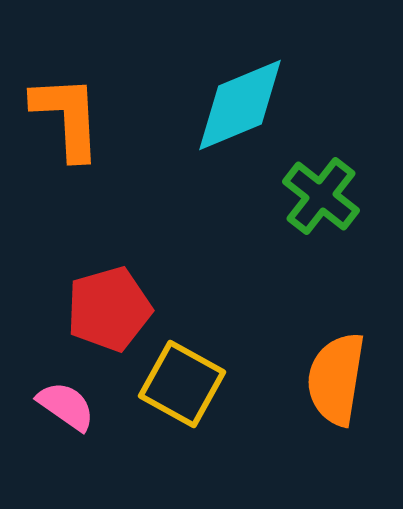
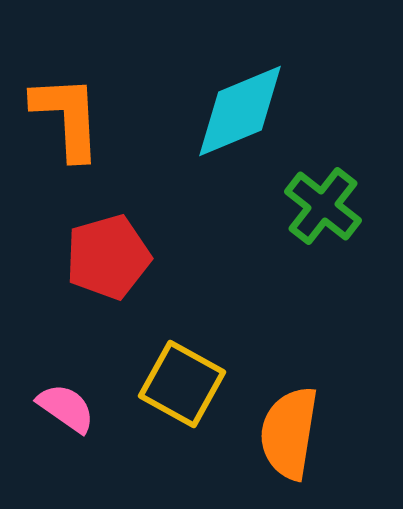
cyan diamond: moved 6 px down
green cross: moved 2 px right, 10 px down
red pentagon: moved 1 px left, 52 px up
orange semicircle: moved 47 px left, 54 px down
pink semicircle: moved 2 px down
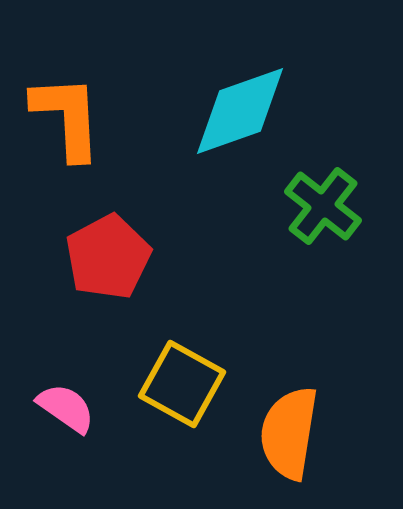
cyan diamond: rotated 3 degrees clockwise
red pentagon: rotated 12 degrees counterclockwise
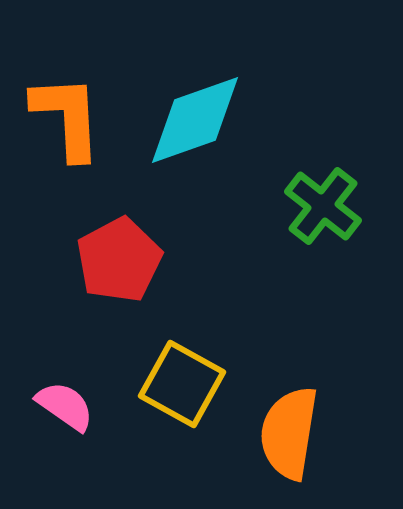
cyan diamond: moved 45 px left, 9 px down
red pentagon: moved 11 px right, 3 px down
pink semicircle: moved 1 px left, 2 px up
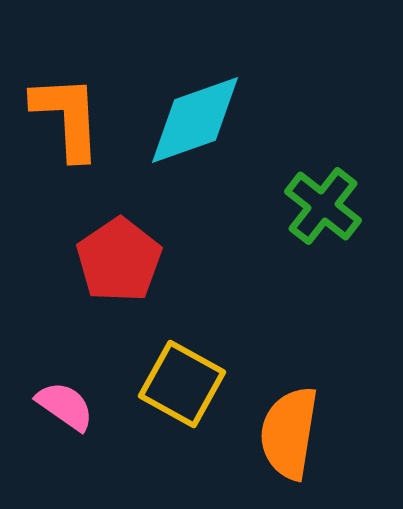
red pentagon: rotated 6 degrees counterclockwise
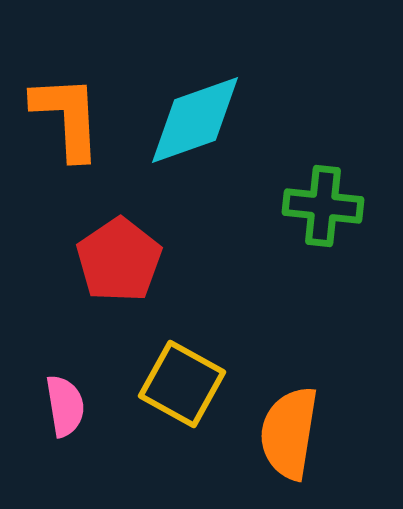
green cross: rotated 32 degrees counterclockwise
pink semicircle: rotated 46 degrees clockwise
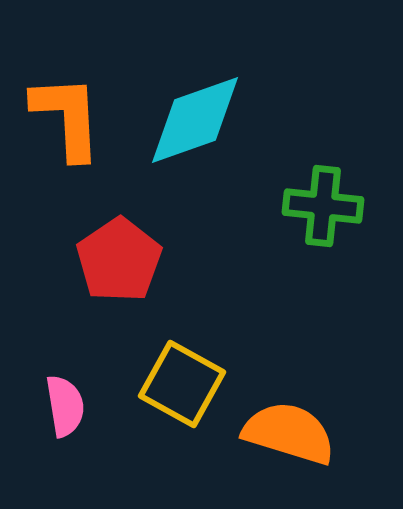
orange semicircle: rotated 98 degrees clockwise
